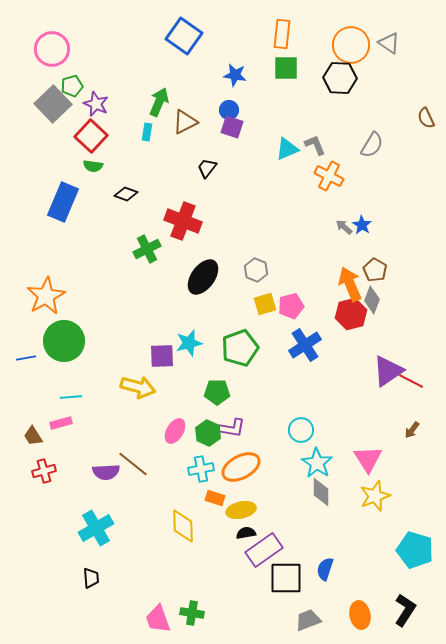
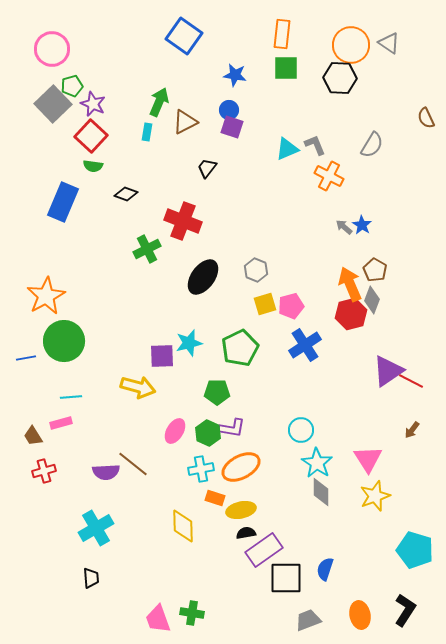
purple star at (96, 104): moved 3 px left
green pentagon at (240, 348): rotated 6 degrees counterclockwise
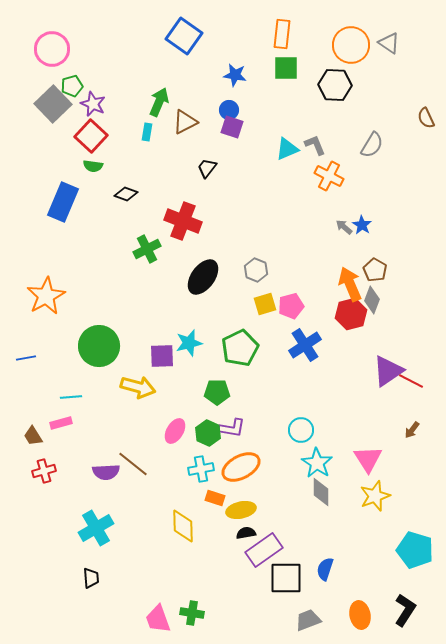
black hexagon at (340, 78): moved 5 px left, 7 px down
green circle at (64, 341): moved 35 px right, 5 px down
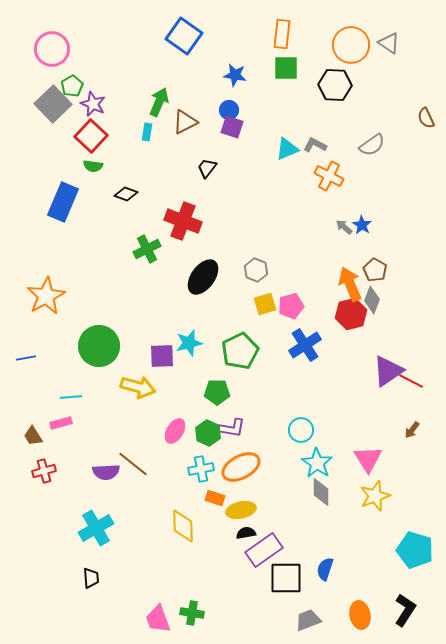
green pentagon at (72, 86): rotated 15 degrees counterclockwise
gray L-shape at (315, 145): rotated 40 degrees counterclockwise
gray semicircle at (372, 145): rotated 24 degrees clockwise
green pentagon at (240, 348): moved 3 px down
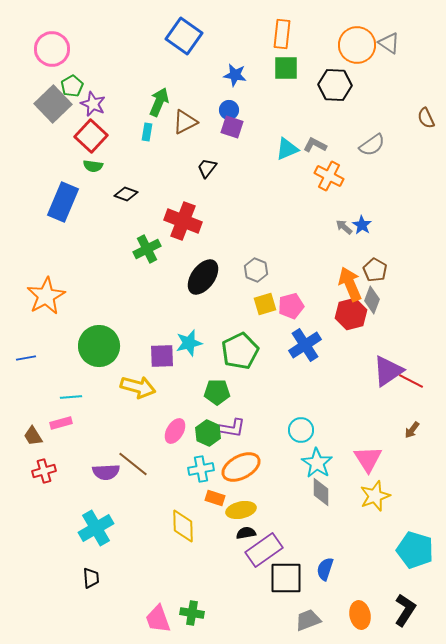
orange circle at (351, 45): moved 6 px right
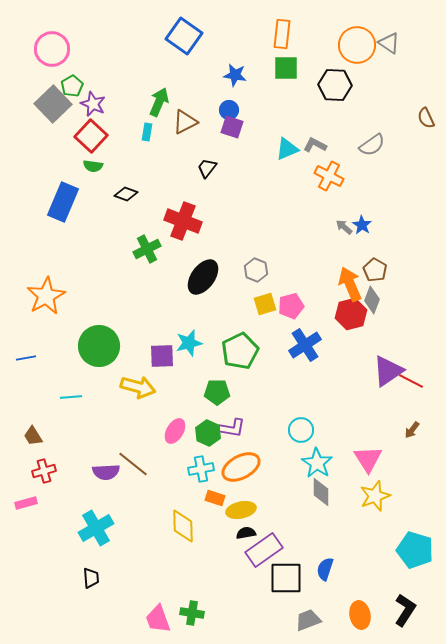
pink rectangle at (61, 423): moved 35 px left, 80 px down
